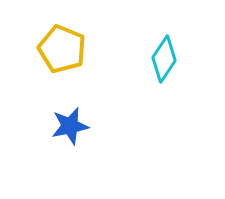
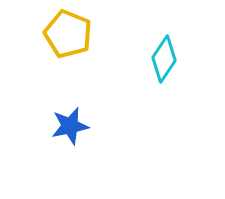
yellow pentagon: moved 6 px right, 15 px up
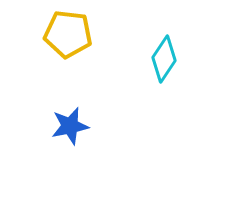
yellow pentagon: rotated 15 degrees counterclockwise
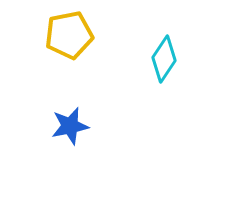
yellow pentagon: moved 1 px right, 1 px down; rotated 18 degrees counterclockwise
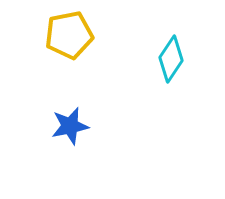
cyan diamond: moved 7 px right
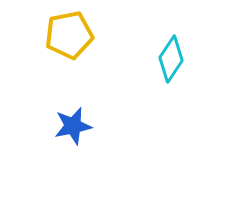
blue star: moved 3 px right
